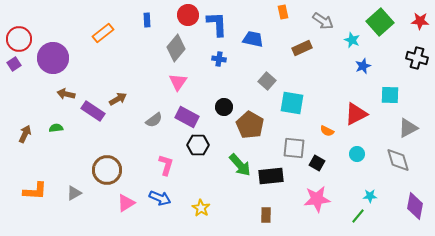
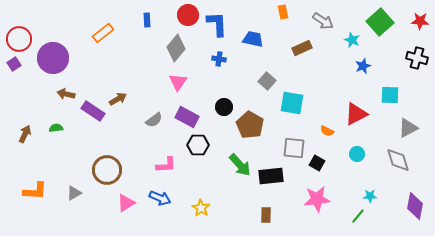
pink L-shape at (166, 165): rotated 70 degrees clockwise
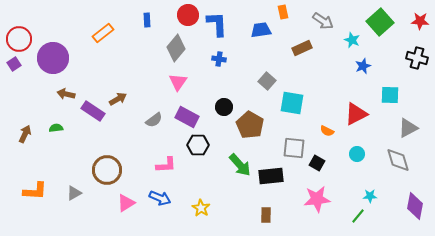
blue trapezoid at (253, 39): moved 8 px right, 9 px up; rotated 20 degrees counterclockwise
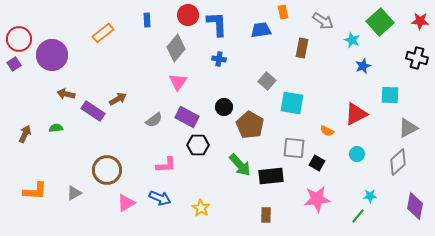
brown rectangle at (302, 48): rotated 54 degrees counterclockwise
purple circle at (53, 58): moved 1 px left, 3 px up
gray diamond at (398, 160): moved 2 px down; rotated 64 degrees clockwise
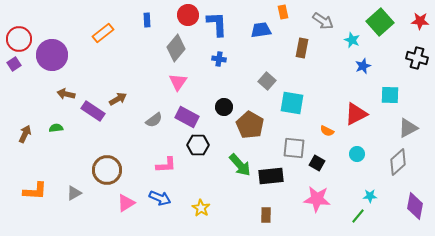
pink star at (317, 199): rotated 12 degrees clockwise
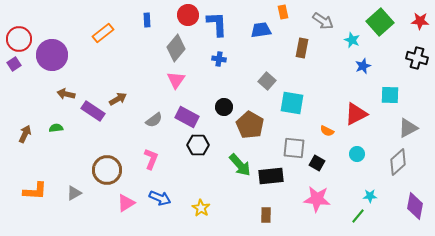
pink triangle at (178, 82): moved 2 px left, 2 px up
pink L-shape at (166, 165): moved 15 px left, 6 px up; rotated 65 degrees counterclockwise
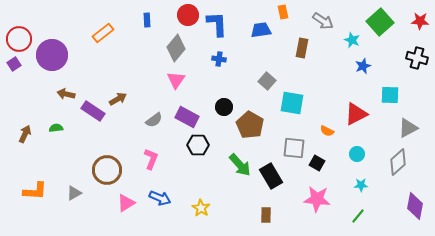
black rectangle at (271, 176): rotated 65 degrees clockwise
cyan star at (370, 196): moved 9 px left, 11 px up
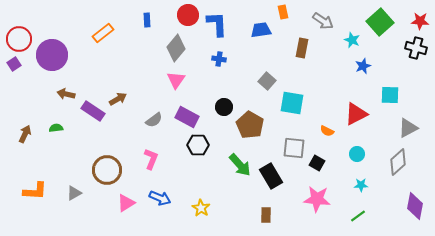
black cross at (417, 58): moved 1 px left, 10 px up
green line at (358, 216): rotated 14 degrees clockwise
